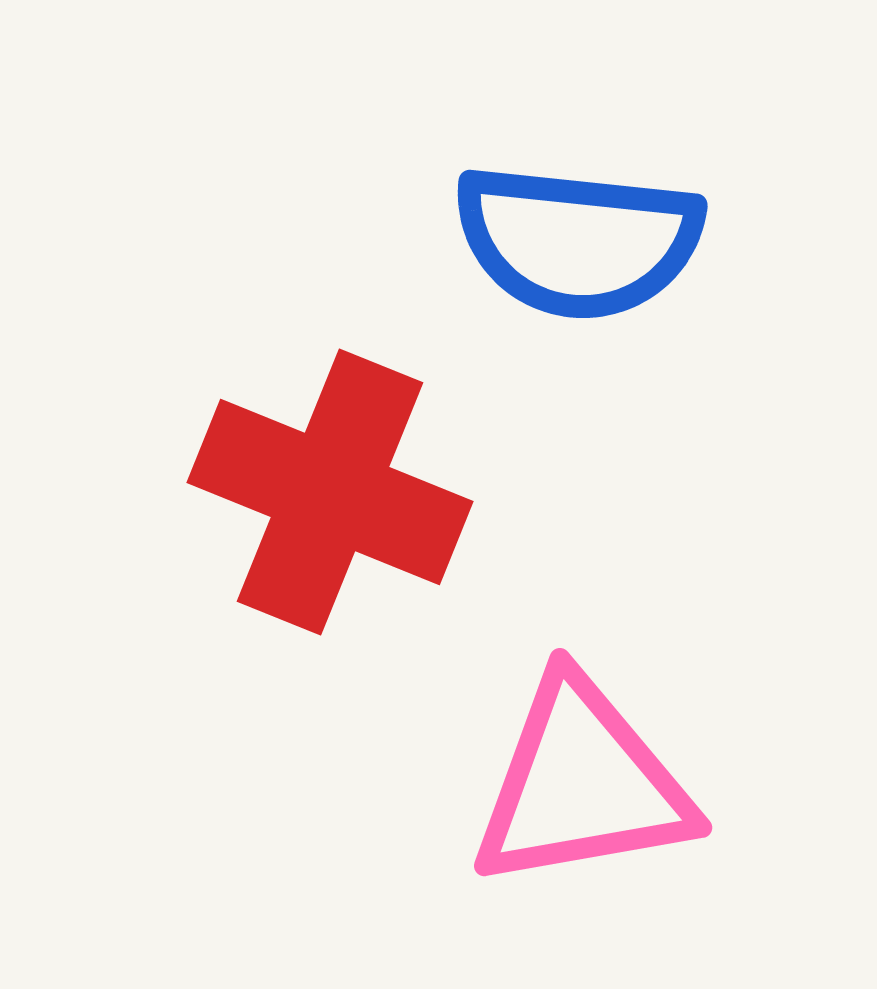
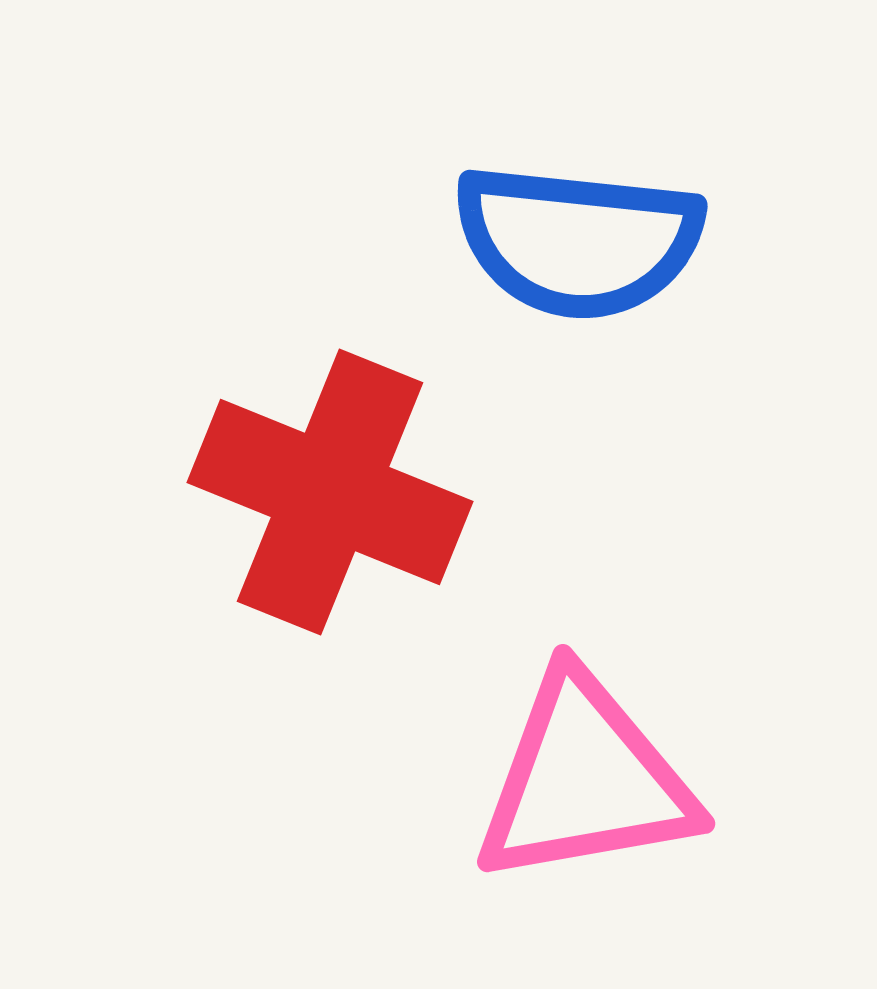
pink triangle: moved 3 px right, 4 px up
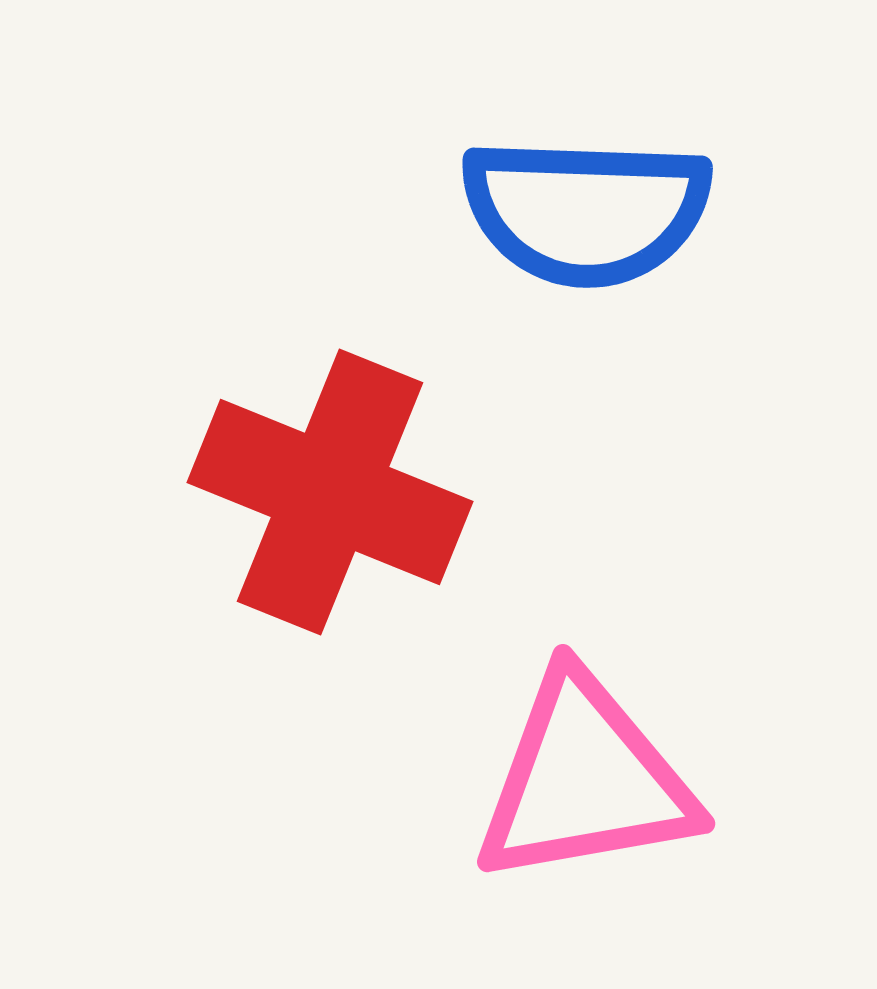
blue semicircle: moved 8 px right, 30 px up; rotated 4 degrees counterclockwise
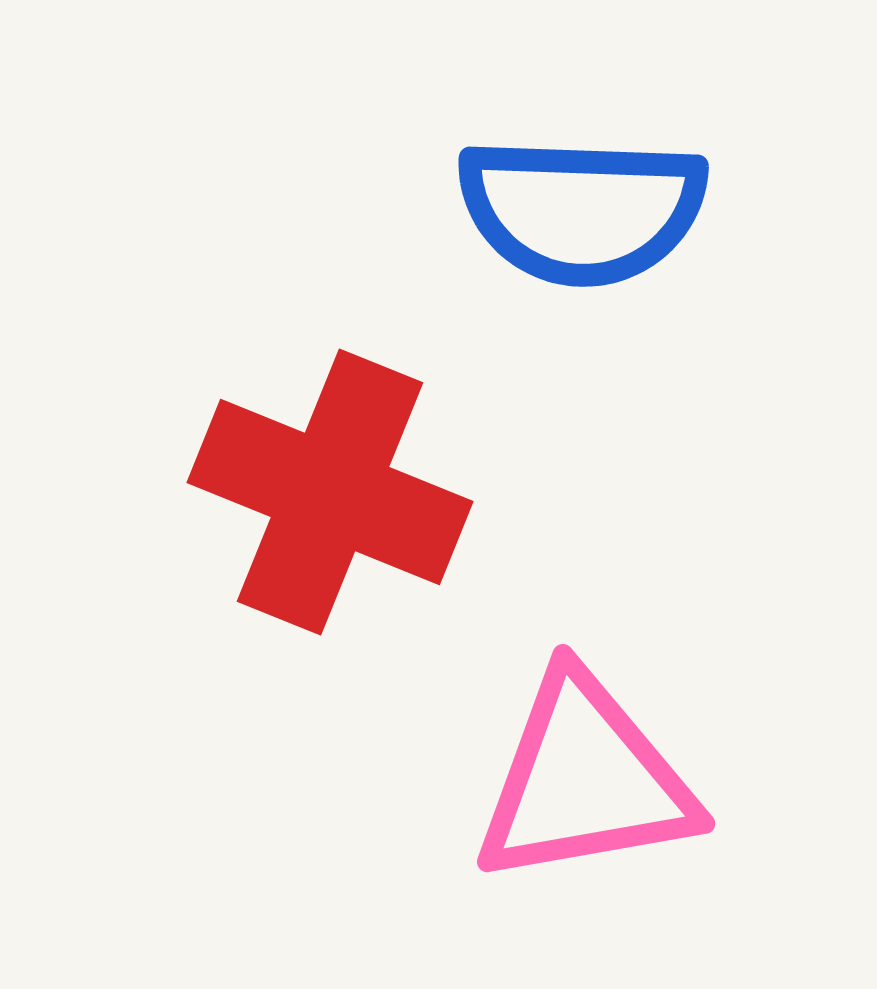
blue semicircle: moved 4 px left, 1 px up
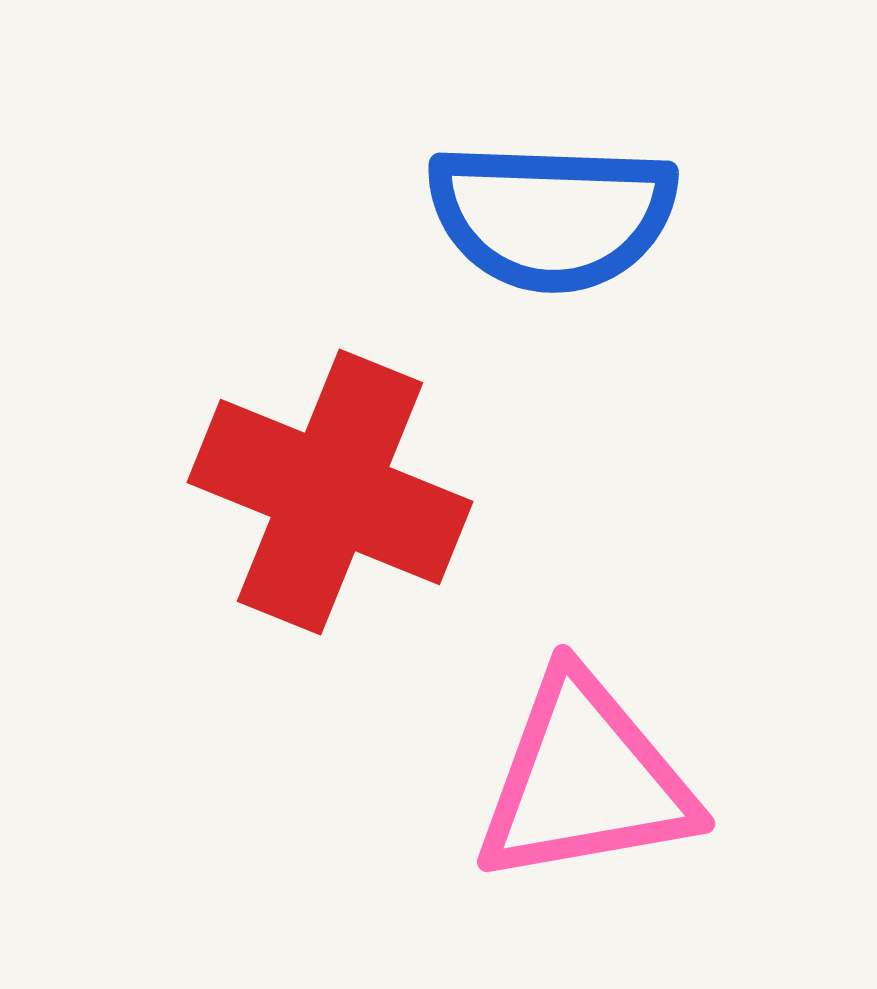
blue semicircle: moved 30 px left, 6 px down
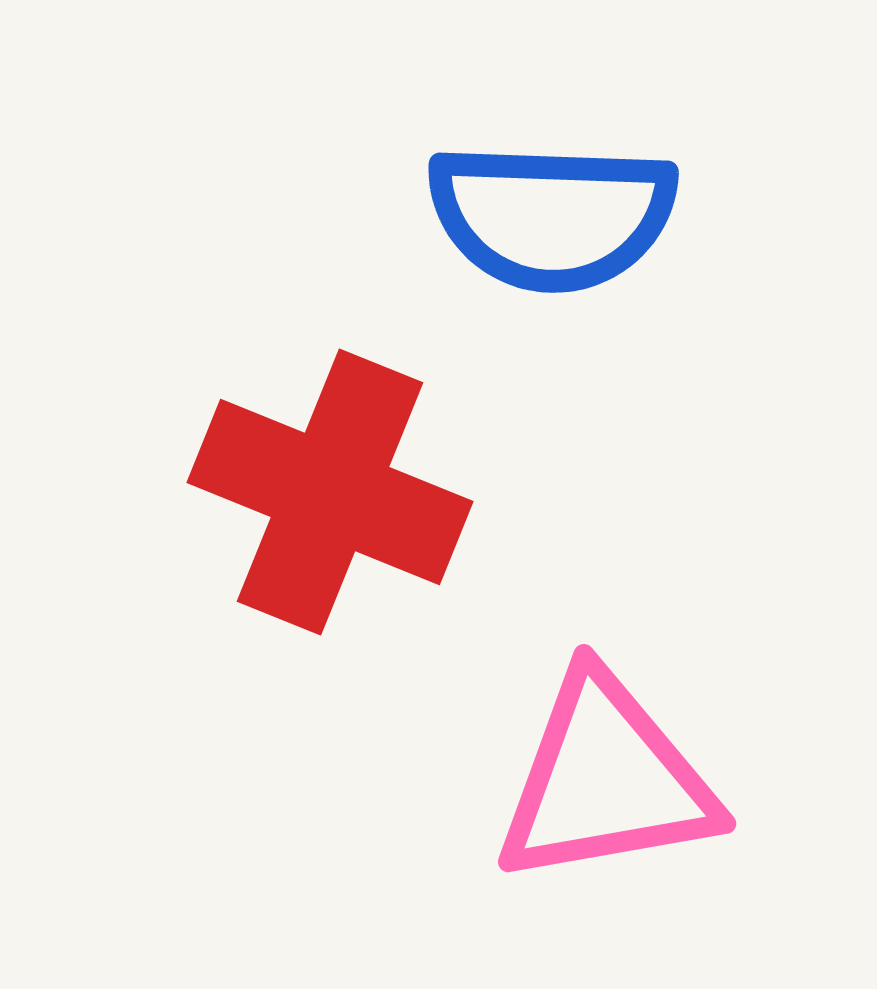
pink triangle: moved 21 px right
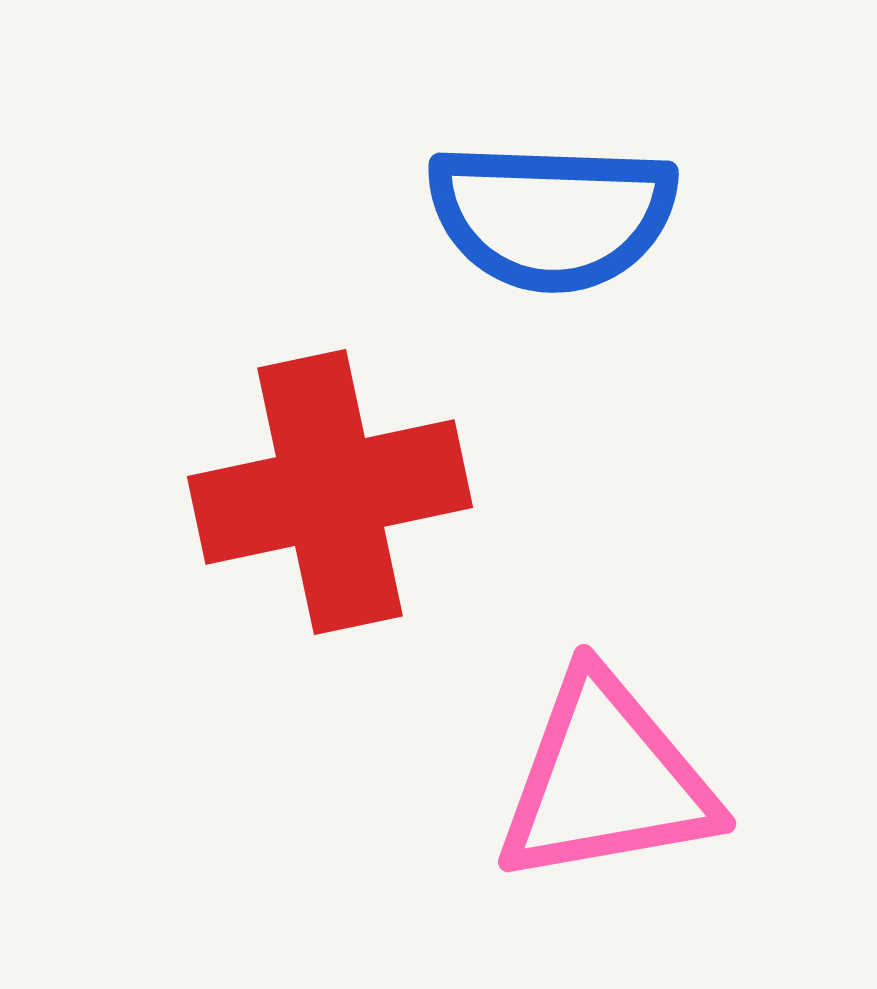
red cross: rotated 34 degrees counterclockwise
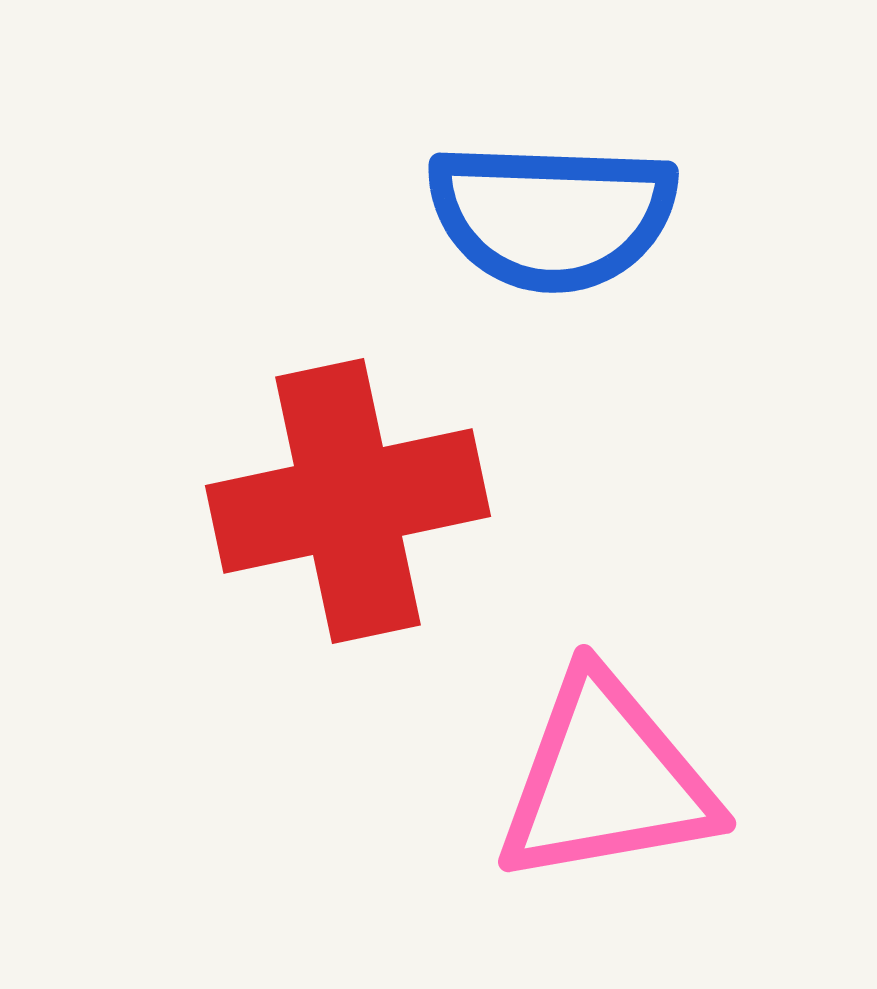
red cross: moved 18 px right, 9 px down
